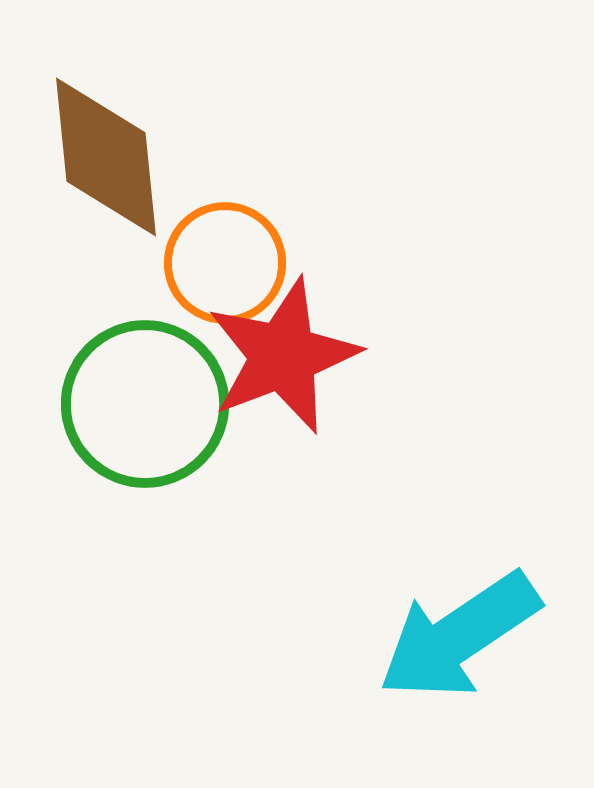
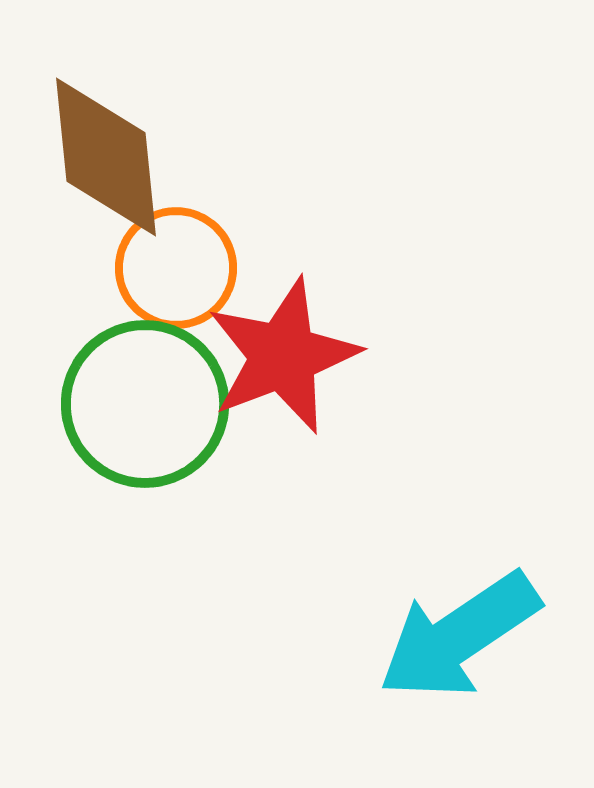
orange circle: moved 49 px left, 5 px down
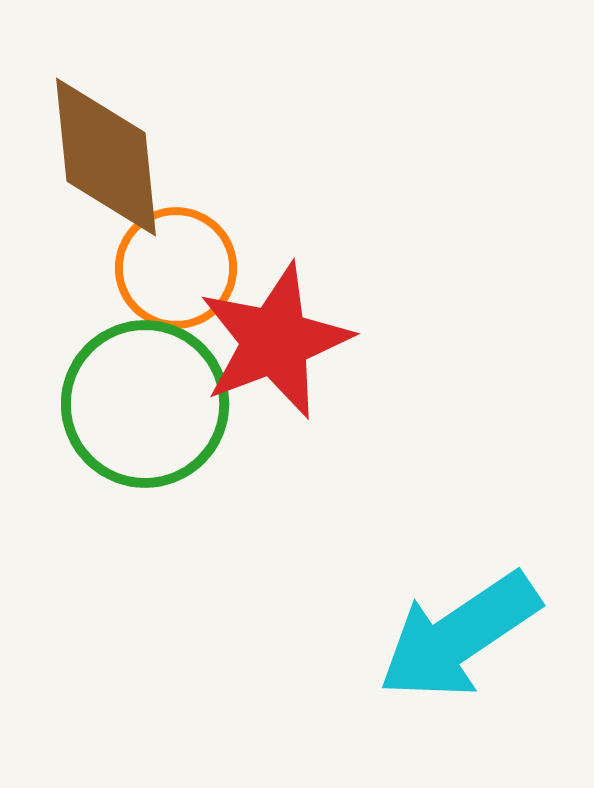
red star: moved 8 px left, 15 px up
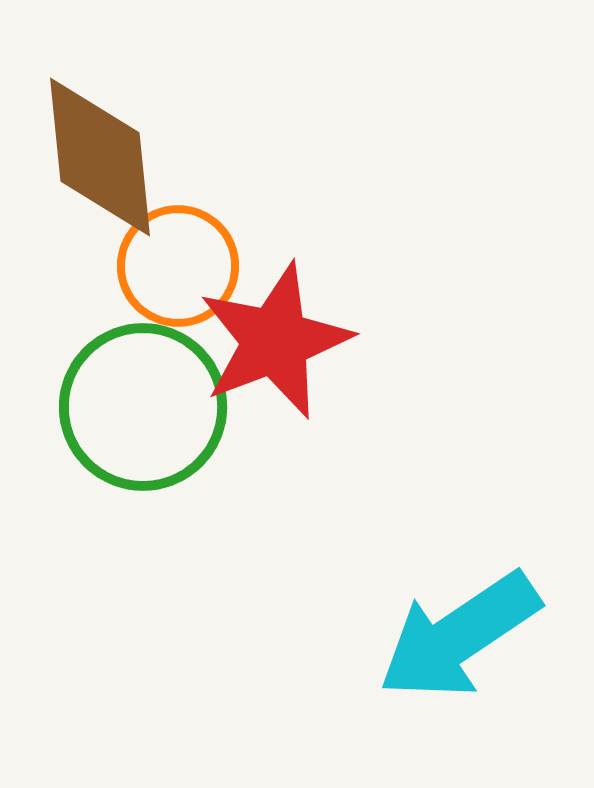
brown diamond: moved 6 px left
orange circle: moved 2 px right, 2 px up
green circle: moved 2 px left, 3 px down
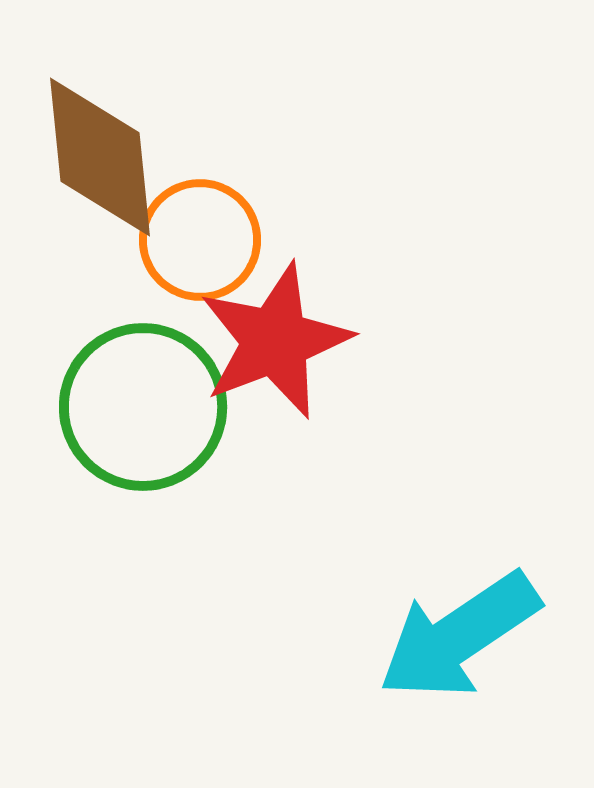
orange circle: moved 22 px right, 26 px up
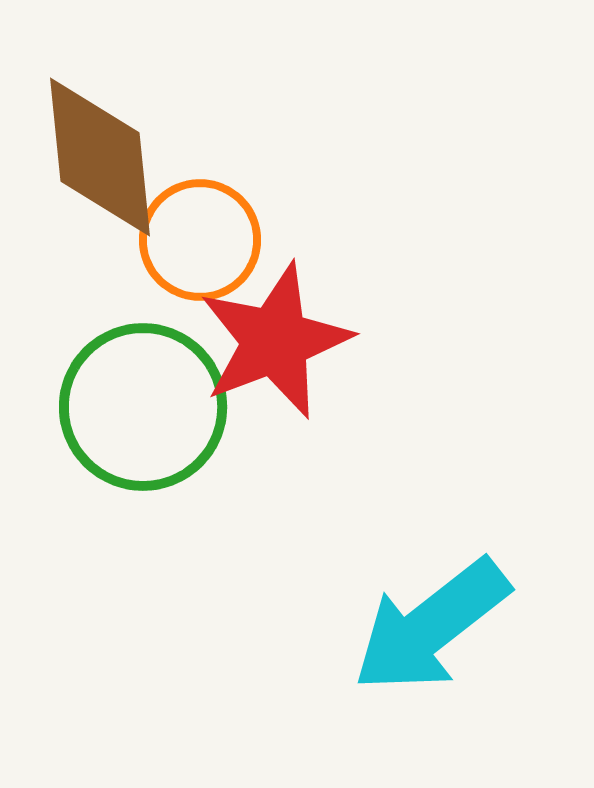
cyan arrow: moved 28 px left, 10 px up; rotated 4 degrees counterclockwise
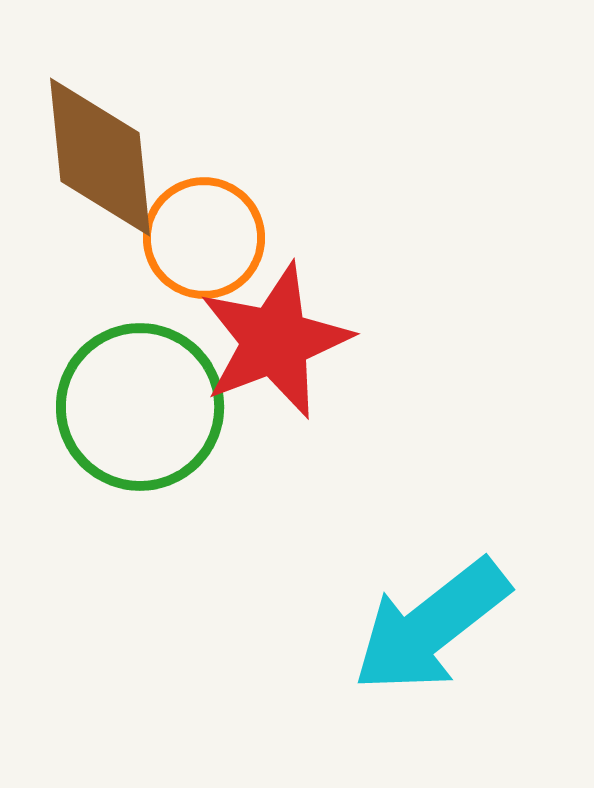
orange circle: moved 4 px right, 2 px up
green circle: moved 3 px left
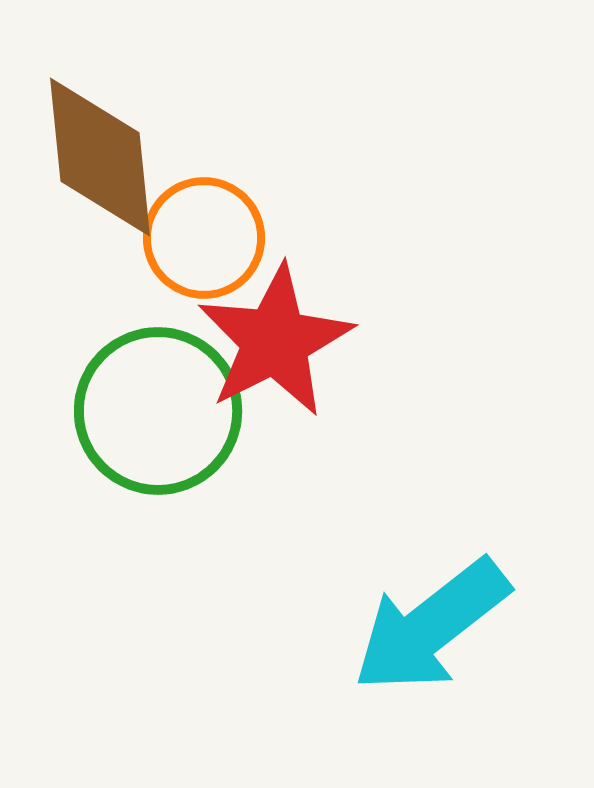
red star: rotated 6 degrees counterclockwise
green circle: moved 18 px right, 4 px down
